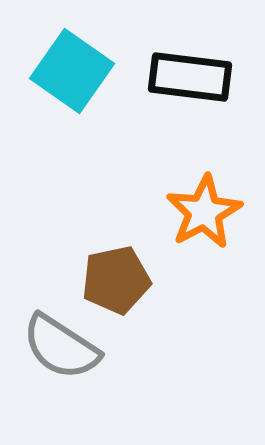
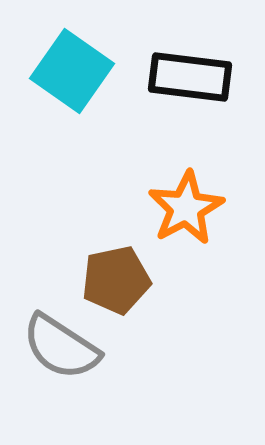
orange star: moved 18 px left, 4 px up
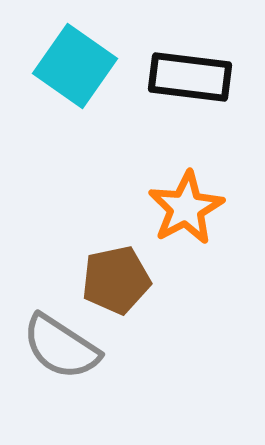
cyan square: moved 3 px right, 5 px up
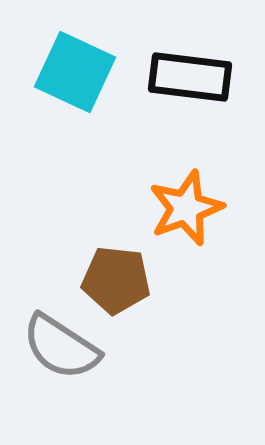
cyan square: moved 6 px down; rotated 10 degrees counterclockwise
orange star: rotated 8 degrees clockwise
brown pentagon: rotated 18 degrees clockwise
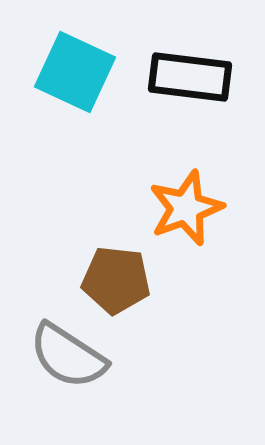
gray semicircle: moved 7 px right, 9 px down
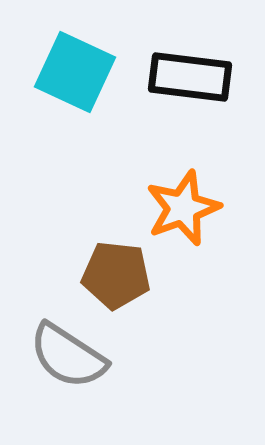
orange star: moved 3 px left
brown pentagon: moved 5 px up
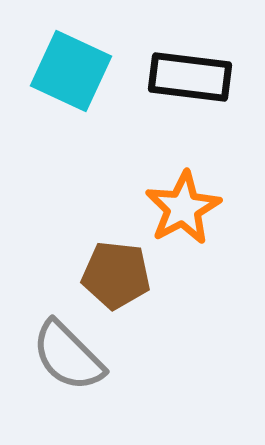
cyan square: moved 4 px left, 1 px up
orange star: rotated 8 degrees counterclockwise
gray semicircle: rotated 12 degrees clockwise
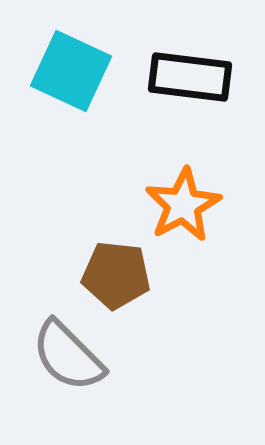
orange star: moved 3 px up
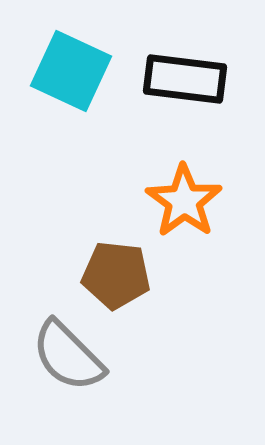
black rectangle: moved 5 px left, 2 px down
orange star: moved 1 px right, 4 px up; rotated 8 degrees counterclockwise
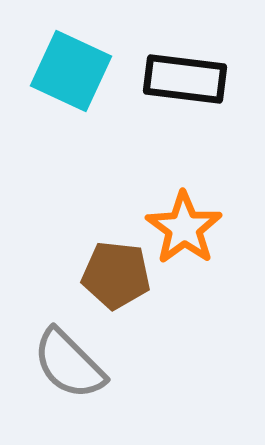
orange star: moved 27 px down
gray semicircle: moved 1 px right, 8 px down
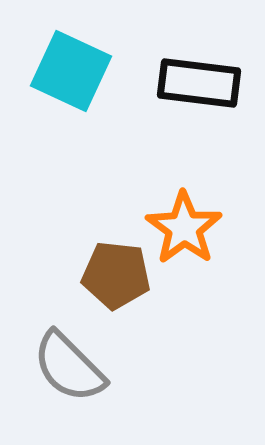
black rectangle: moved 14 px right, 4 px down
gray semicircle: moved 3 px down
